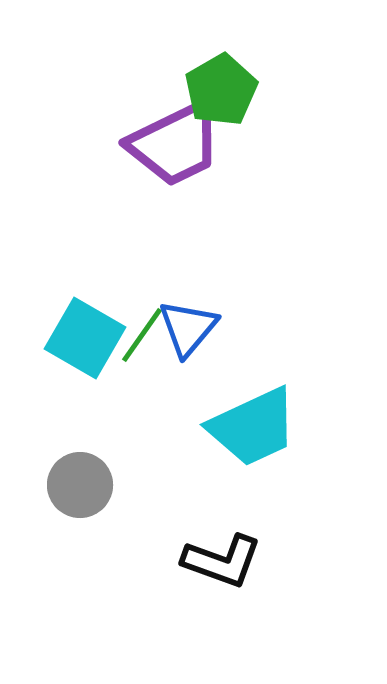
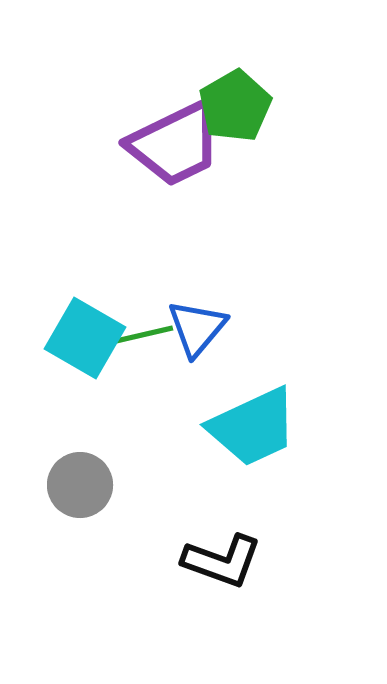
green pentagon: moved 14 px right, 16 px down
blue triangle: moved 9 px right
green line: rotated 42 degrees clockwise
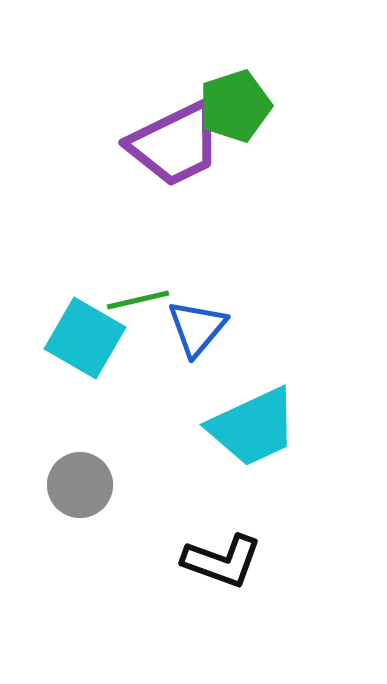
green pentagon: rotated 12 degrees clockwise
green line: moved 4 px left, 35 px up
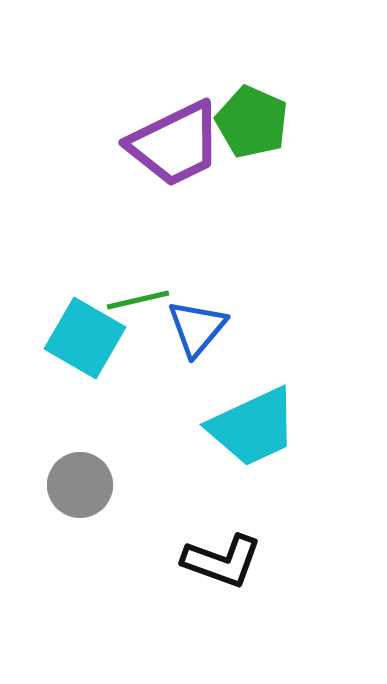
green pentagon: moved 17 px right, 16 px down; rotated 30 degrees counterclockwise
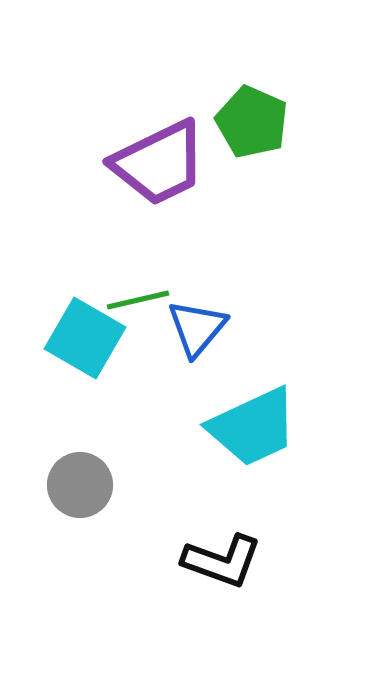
purple trapezoid: moved 16 px left, 19 px down
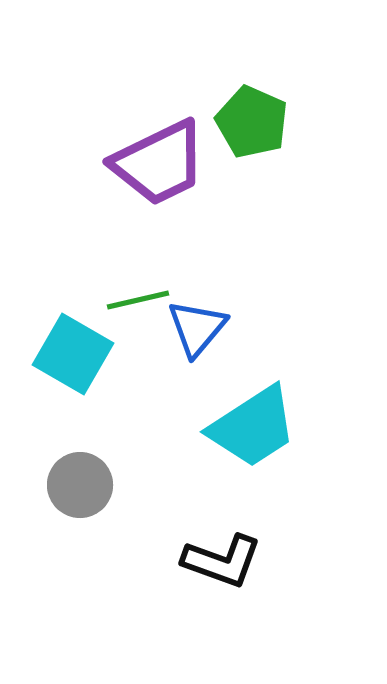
cyan square: moved 12 px left, 16 px down
cyan trapezoid: rotated 8 degrees counterclockwise
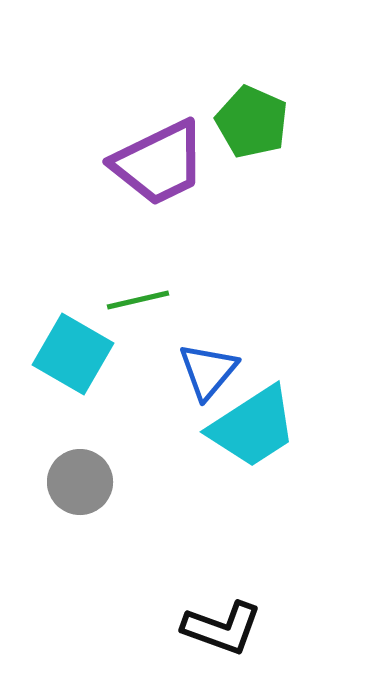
blue triangle: moved 11 px right, 43 px down
gray circle: moved 3 px up
black L-shape: moved 67 px down
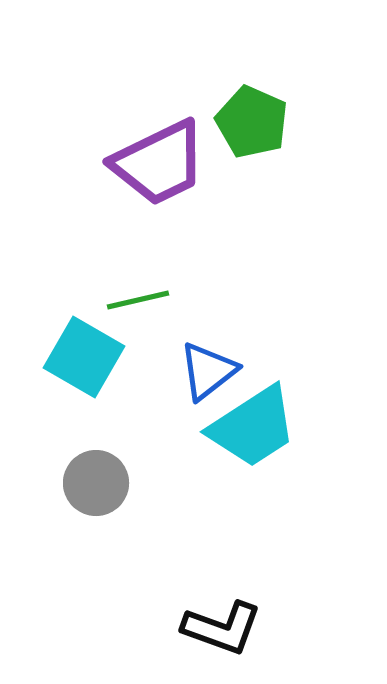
cyan square: moved 11 px right, 3 px down
blue triangle: rotated 12 degrees clockwise
gray circle: moved 16 px right, 1 px down
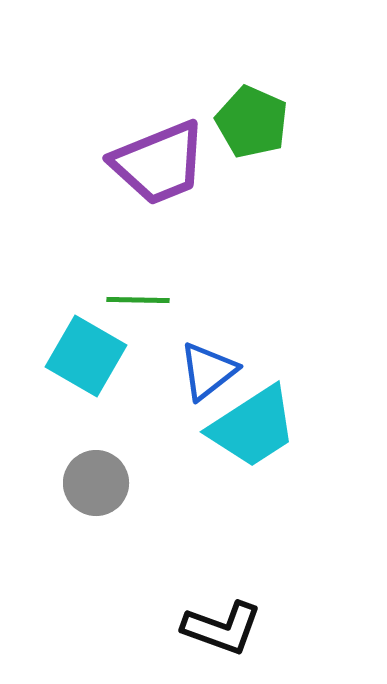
purple trapezoid: rotated 4 degrees clockwise
green line: rotated 14 degrees clockwise
cyan square: moved 2 px right, 1 px up
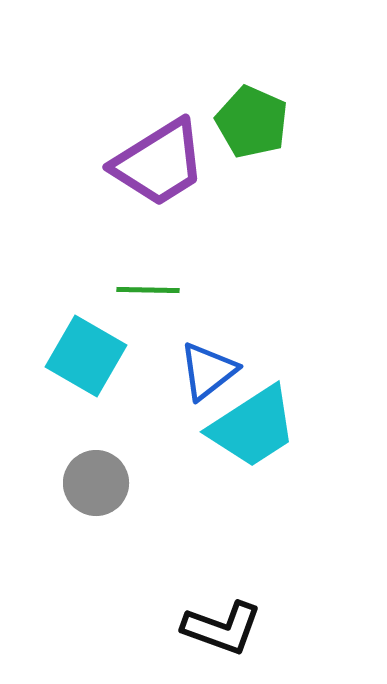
purple trapezoid: rotated 10 degrees counterclockwise
green line: moved 10 px right, 10 px up
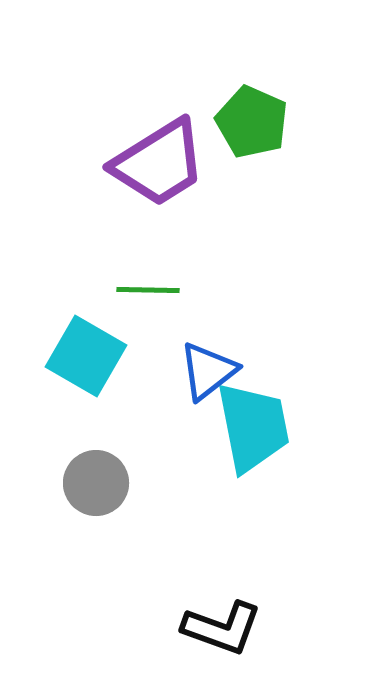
cyan trapezoid: rotated 68 degrees counterclockwise
